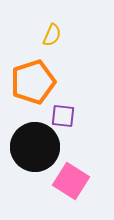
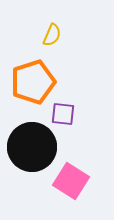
purple square: moved 2 px up
black circle: moved 3 px left
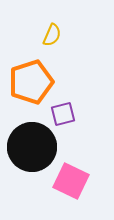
orange pentagon: moved 2 px left
purple square: rotated 20 degrees counterclockwise
pink square: rotated 6 degrees counterclockwise
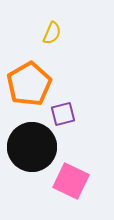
yellow semicircle: moved 2 px up
orange pentagon: moved 2 px left, 2 px down; rotated 12 degrees counterclockwise
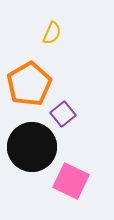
purple square: rotated 25 degrees counterclockwise
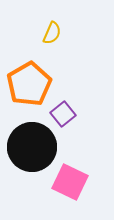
pink square: moved 1 px left, 1 px down
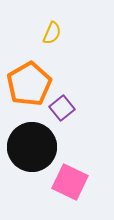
purple square: moved 1 px left, 6 px up
